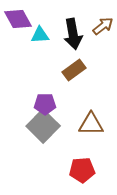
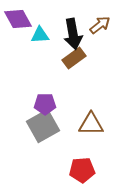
brown arrow: moved 3 px left, 1 px up
brown rectangle: moved 12 px up
gray square: rotated 16 degrees clockwise
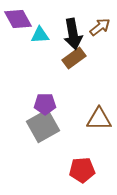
brown arrow: moved 2 px down
brown triangle: moved 8 px right, 5 px up
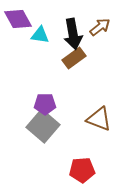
cyan triangle: rotated 12 degrees clockwise
brown triangle: rotated 20 degrees clockwise
gray square: rotated 20 degrees counterclockwise
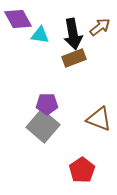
brown rectangle: rotated 15 degrees clockwise
purple pentagon: moved 2 px right
red pentagon: rotated 30 degrees counterclockwise
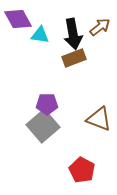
gray square: rotated 8 degrees clockwise
red pentagon: rotated 10 degrees counterclockwise
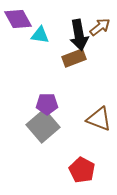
black arrow: moved 6 px right, 1 px down
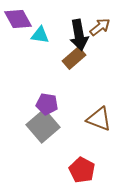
brown rectangle: rotated 20 degrees counterclockwise
purple pentagon: rotated 10 degrees clockwise
